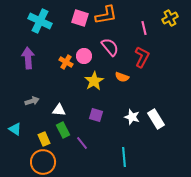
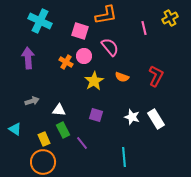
pink square: moved 13 px down
red L-shape: moved 14 px right, 19 px down
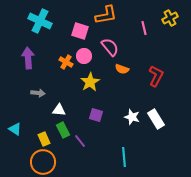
orange semicircle: moved 8 px up
yellow star: moved 4 px left, 1 px down
gray arrow: moved 6 px right, 8 px up; rotated 24 degrees clockwise
purple line: moved 2 px left, 2 px up
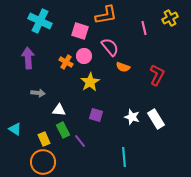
orange semicircle: moved 1 px right, 2 px up
red L-shape: moved 1 px right, 1 px up
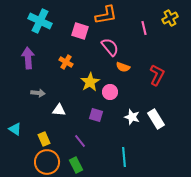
pink circle: moved 26 px right, 36 px down
green rectangle: moved 13 px right, 35 px down
orange circle: moved 4 px right
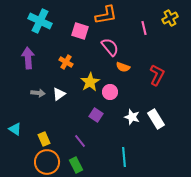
white triangle: moved 16 px up; rotated 40 degrees counterclockwise
purple square: rotated 16 degrees clockwise
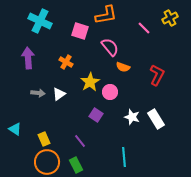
pink line: rotated 32 degrees counterclockwise
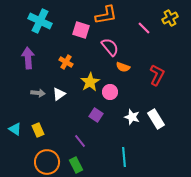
pink square: moved 1 px right, 1 px up
yellow rectangle: moved 6 px left, 9 px up
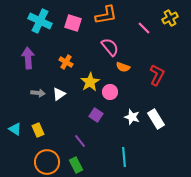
pink square: moved 8 px left, 7 px up
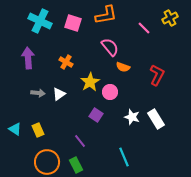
cyan line: rotated 18 degrees counterclockwise
